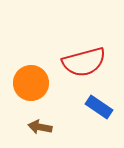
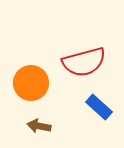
blue rectangle: rotated 8 degrees clockwise
brown arrow: moved 1 px left, 1 px up
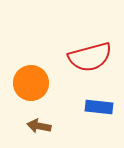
red semicircle: moved 6 px right, 5 px up
blue rectangle: rotated 36 degrees counterclockwise
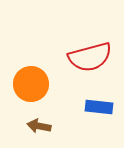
orange circle: moved 1 px down
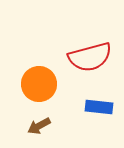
orange circle: moved 8 px right
brown arrow: rotated 40 degrees counterclockwise
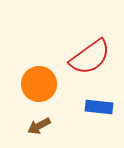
red semicircle: rotated 21 degrees counterclockwise
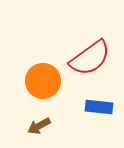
red semicircle: moved 1 px down
orange circle: moved 4 px right, 3 px up
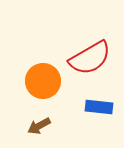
red semicircle: rotated 6 degrees clockwise
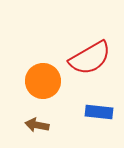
blue rectangle: moved 5 px down
brown arrow: moved 2 px left, 1 px up; rotated 40 degrees clockwise
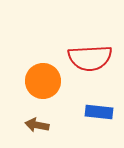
red semicircle: rotated 27 degrees clockwise
